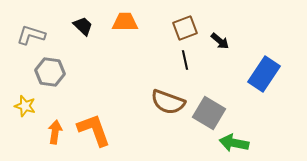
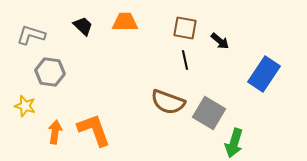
brown square: rotated 30 degrees clockwise
green arrow: rotated 84 degrees counterclockwise
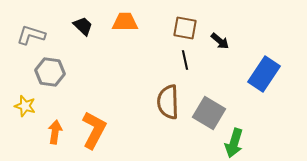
brown semicircle: rotated 68 degrees clockwise
orange L-shape: rotated 48 degrees clockwise
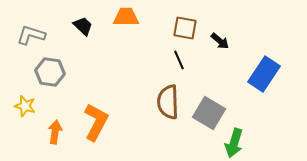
orange trapezoid: moved 1 px right, 5 px up
black line: moved 6 px left; rotated 12 degrees counterclockwise
orange L-shape: moved 2 px right, 8 px up
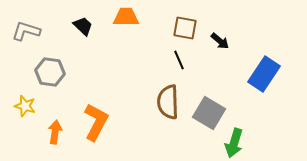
gray L-shape: moved 5 px left, 4 px up
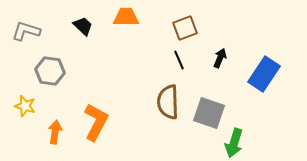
brown square: rotated 30 degrees counterclockwise
black arrow: moved 17 px down; rotated 108 degrees counterclockwise
gray hexagon: moved 1 px up
gray square: rotated 12 degrees counterclockwise
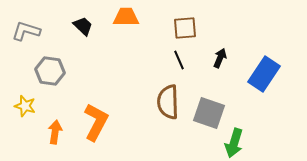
brown square: rotated 15 degrees clockwise
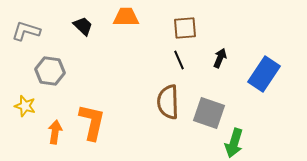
orange L-shape: moved 4 px left; rotated 15 degrees counterclockwise
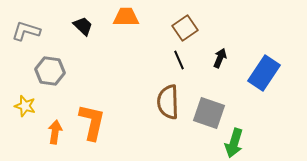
brown square: rotated 30 degrees counterclockwise
blue rectangle: moved 1 px up
